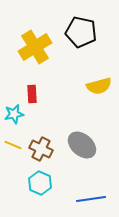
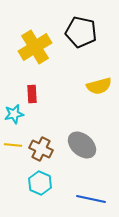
yellow line: rotated 18 degrees counterclockwise
blue line: rotated 20 degrees clockwise
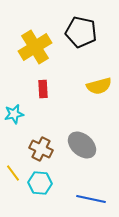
red rectangle: moved 11 px right, 5 px up
yellow line: moved 28 px down; rotated 48 degrees clockwise
cyan hexagon: rotated 20 degrees counterclockwise
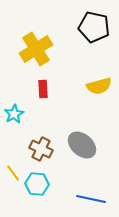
black pentagon: moved 13 px right, 5 px up
yellow cross: moved 1 px right, 2 px down
cyan star: rotated 18 degrees counterclockwise
cyan hexagon: moved 3 px left, 1 px down
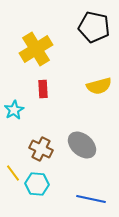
cyan star: moved 4 px up
